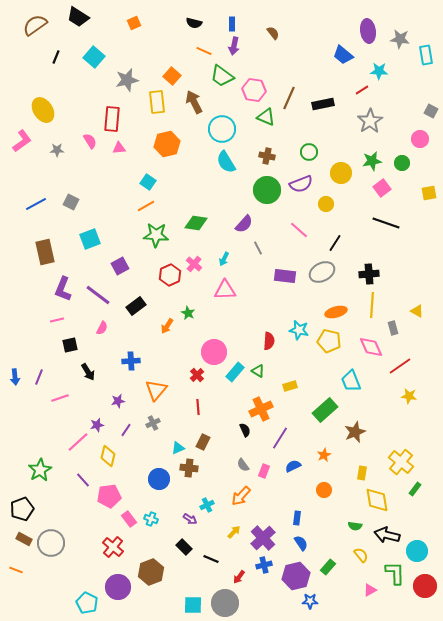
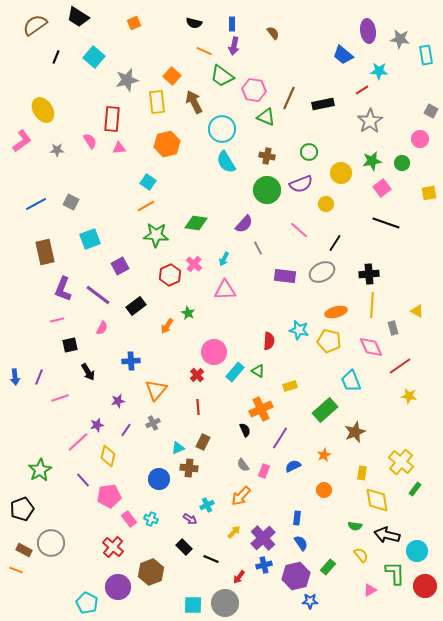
brown rectangle at (24, 539): moved 11 px down
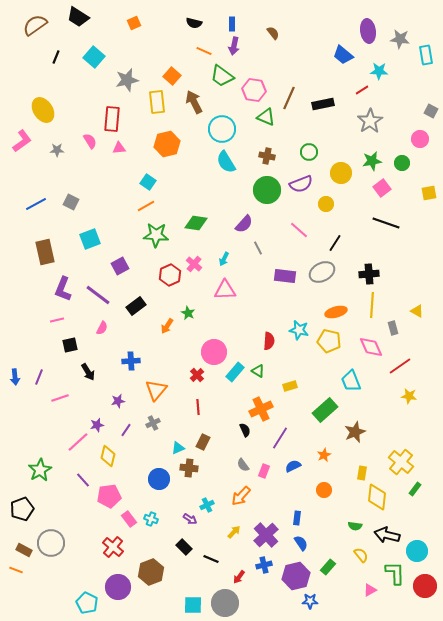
yellow diamond at (377, 500): moved 3 px up; rotated 16 degrees clockwise
purple cross at (263, 538): moved 3 px right, 3 px up
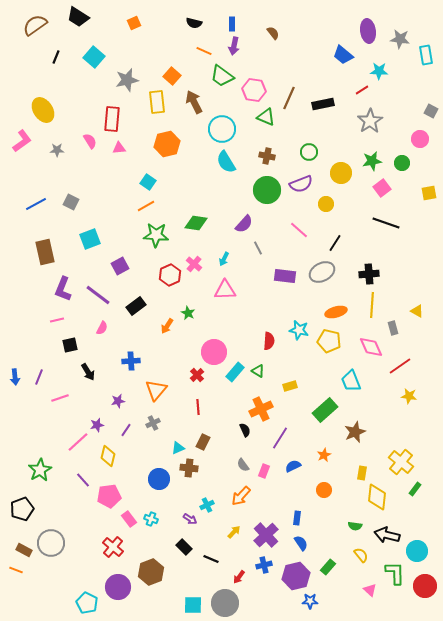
pink triangle at (370, 590): rotated 48 degrees counterclockwise
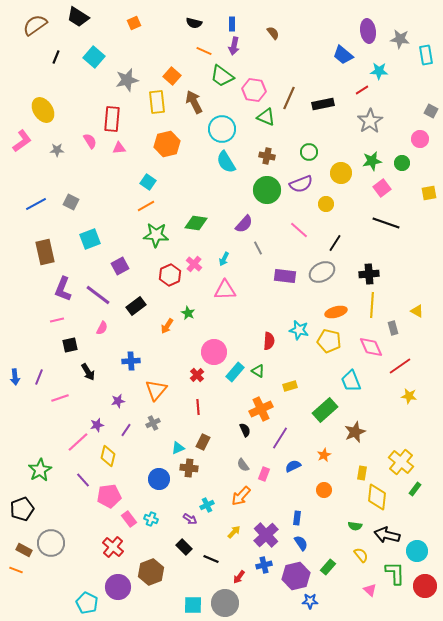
pink rectangle at (264, 471): moved 3 px down
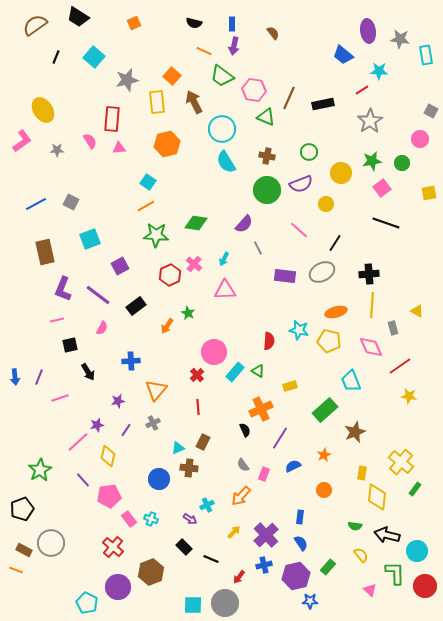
blue rectangle at (297, 518): moved 3 px right, 1 px up
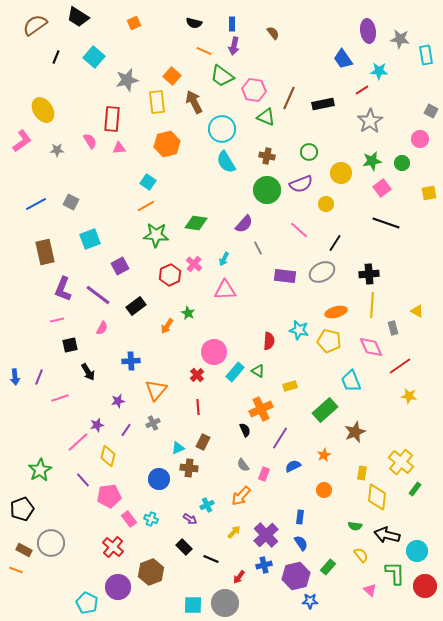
blue trapezoid at (343, 55): moved 4 px down; rotated 15 degrees clockwise
